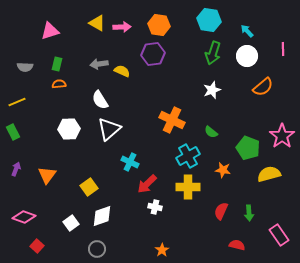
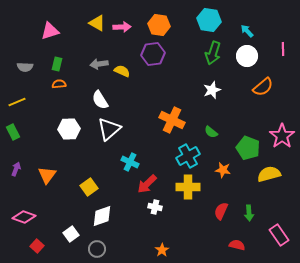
white square at (71, 223): moved 11 px down
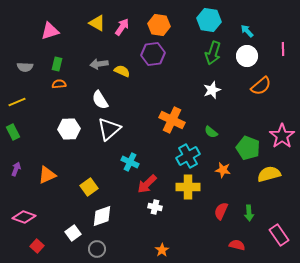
pink arrow at (122, 27): rotated 54 degrees counterclockwise
orange semicircle at (263, 87): moved 2 px left, 1 px up
orange triangle at (47, 175): rotated 30 degrees clockwise
white square at (71, 234): moved 2 px right, 1 px up
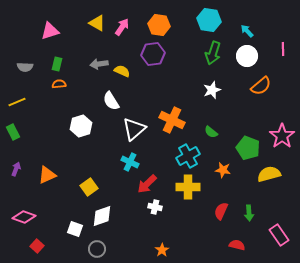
white semicircle at (100, 100): moved 11 px right, 1 px down
white hexagon at (69, 129): moved 12 px right, 3 px up; rotated 15 degrees counterclockwise
white triangle at (109, 129): moved 25 px right
white square at (73, 233): moved 2 px right, 4 px up; rotated 35 degrees counterclockwise
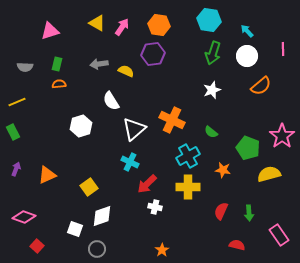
yellow semicircle at (122, 71): moved 4 px right
